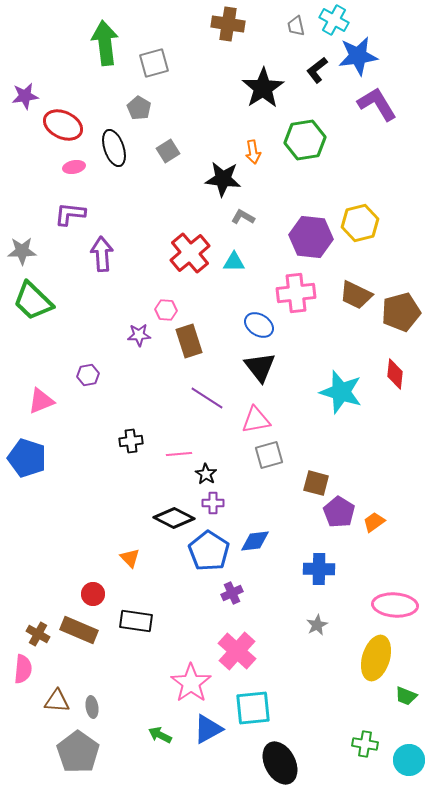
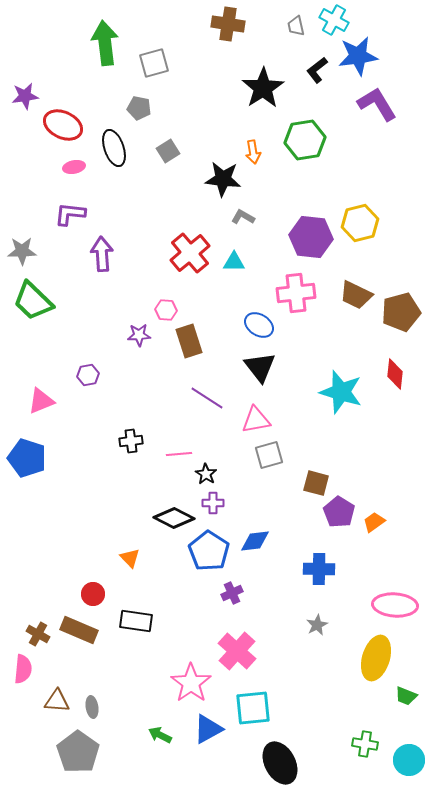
gray pentagon at (139, 108): rotated 20 degrees counterclockwise
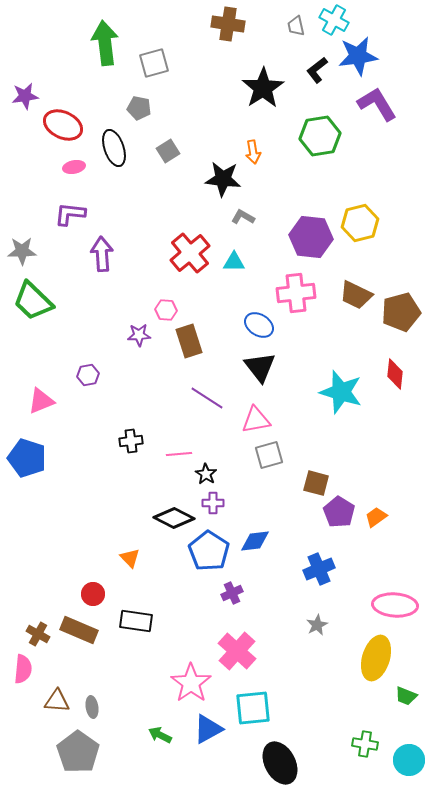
green hexagon at (305, 140): moved 15 px right, 4 px up
orange trapezoid at (374, 522): moved 2 px right, 5 px up
blue cross at (319, 569): rotated 24 degrees counterclockwise
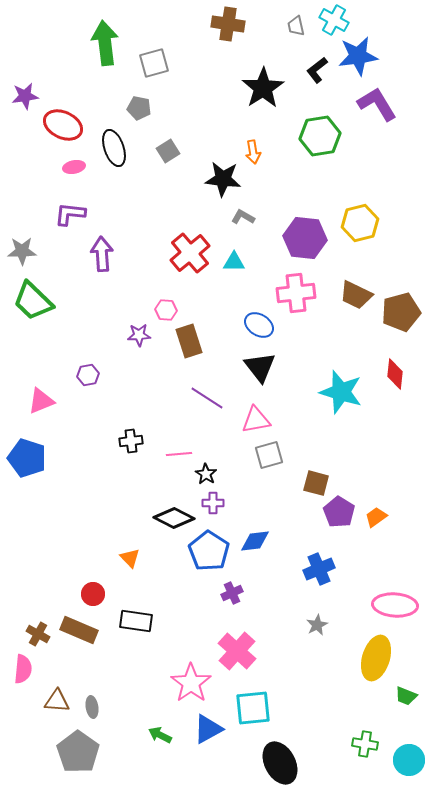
purple hexagon at (311, 237): moved 6 px left, 1 px down
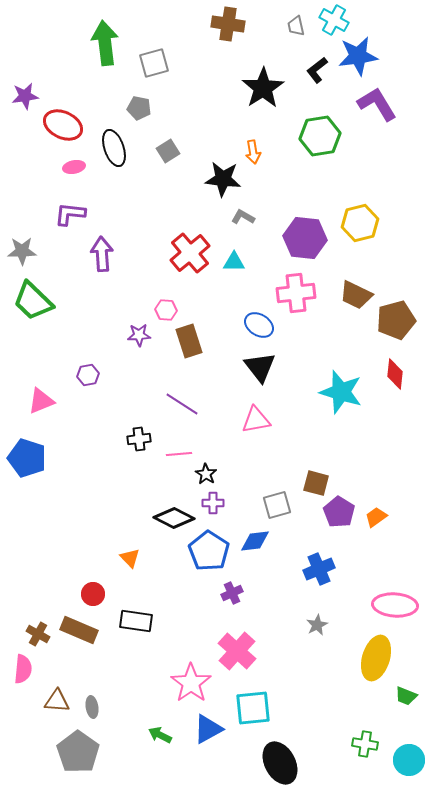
brown pentagon at (401, 312): moved 5 px left, 8 px down
purple line at (207, 398): moved 25 px left, 6 px down
black cross at (131, 441): moved 8 px right, 2 px up
gray square at (269, 455): moved 8 px right, 50 px down
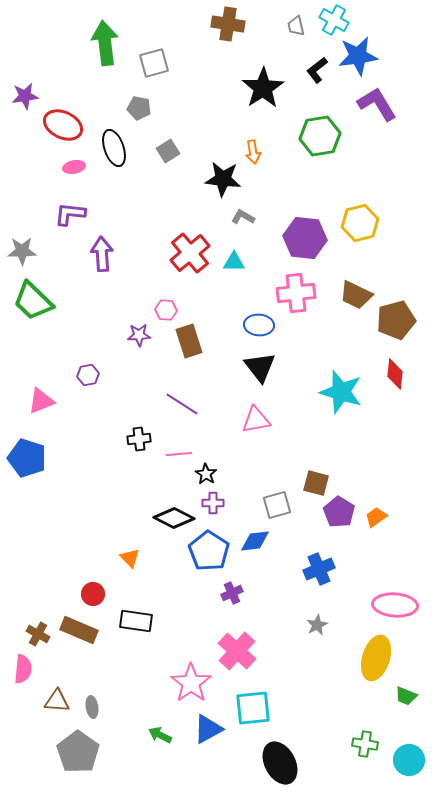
blue ellipse at (259, 325): rotated 28 degrees counterclockwise
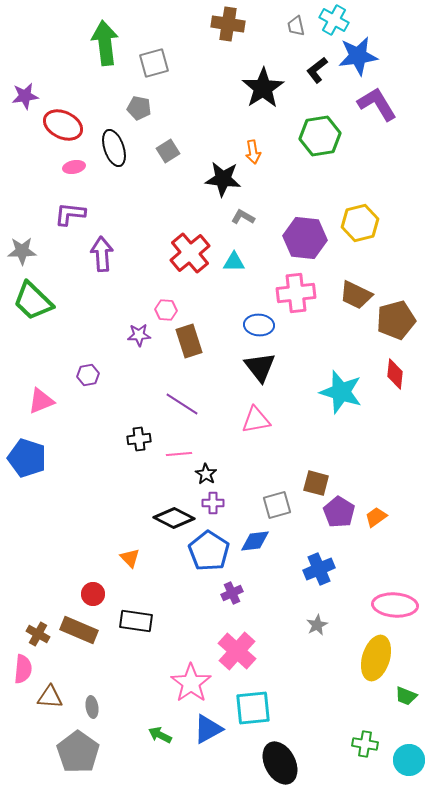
brown triangle at (57, 701): moved 7 px left, 4 px up
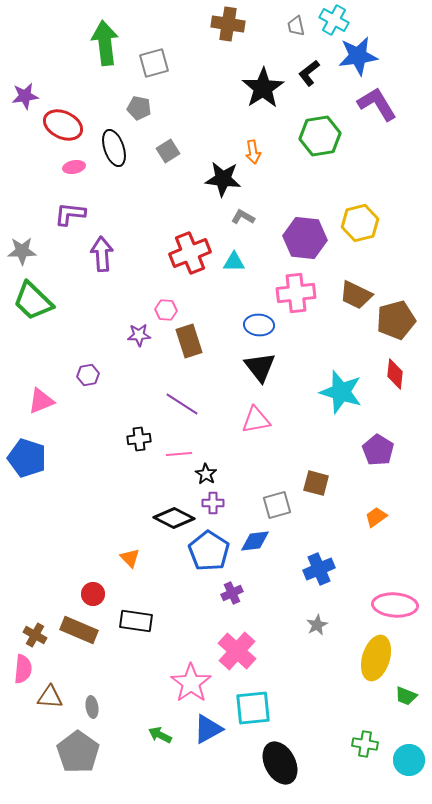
black L-shape at (317, 70): moved 8 px left, 3 px down
red cross at (190, 253): rotated 18 degrees clockwise
purple pentagon at (339, 512): moved 39 px right, 62 px up
brown cross at (38, 634): moved 3 px left, 1 px down
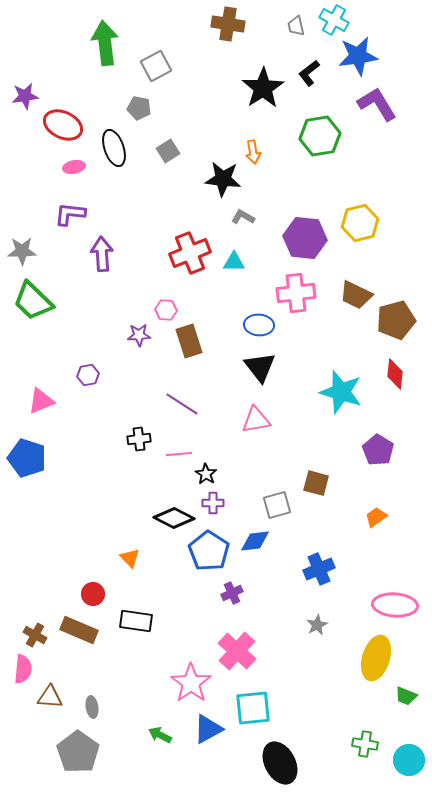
gray square at (154, 63): moved 2 px right, 3 px down; rotated 12 degrees counterclockwise
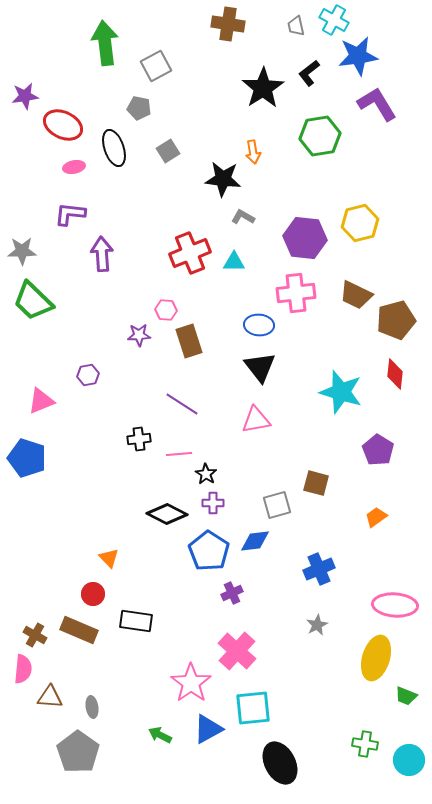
black diamond at (174, 518): moved 7 px left, 4 px up
orange triangle at (130, 558): moved 21 px left
